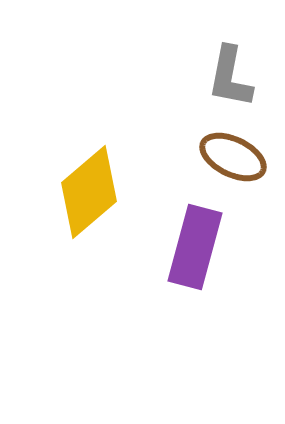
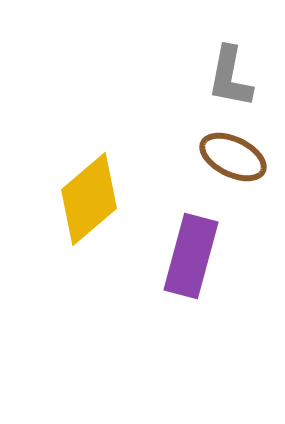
yellow diamond: moved 7 px down
purple rectangle: moved 4 px left, 9 px down
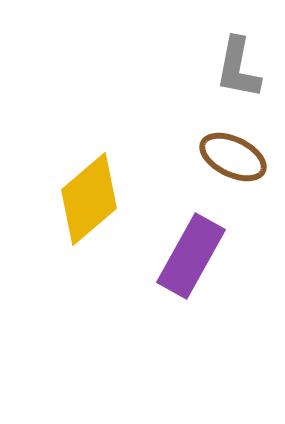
gray L-shape: moved 8 px right, 9 px up
purple rectangle: rotated 14 degrees clockwise
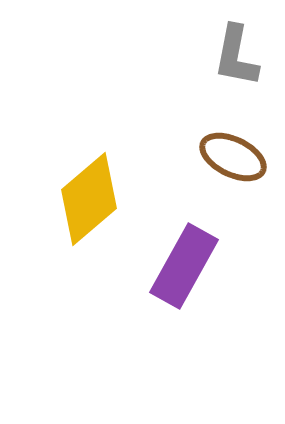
gray L-shape: moved 2 px left, 12 px up
purple rectangle: moved 7 px left, 10 px down
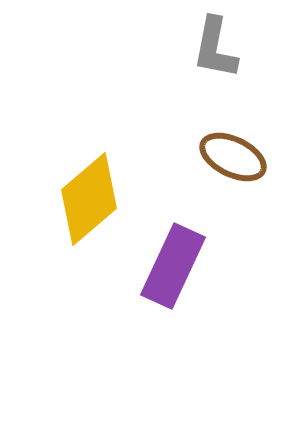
gray L-shape: moved 21 px left, 8 px up
purple rectangle: moved 11 px left; rotated 4 degrees counterclockwise
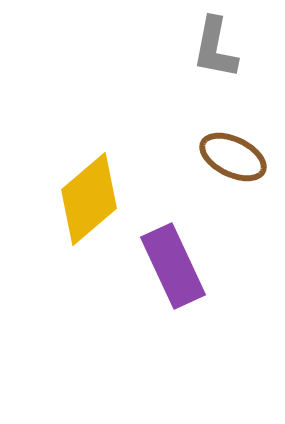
purple rectangle: rotated 50 degrees counterclockwise
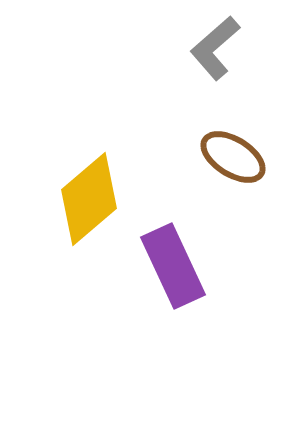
gray L-shape: rotated 38 degrees clockwise
brown ellipse: rotated 6 degrees clockwise
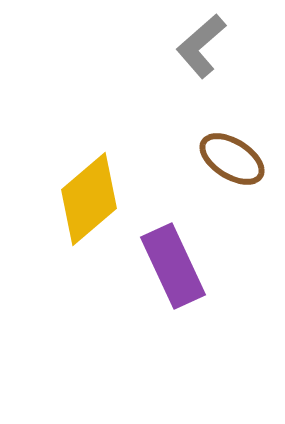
gray L-shape: moved 14 px left, 2 px up
brown ellipse: moved 1 px left, 2 px down
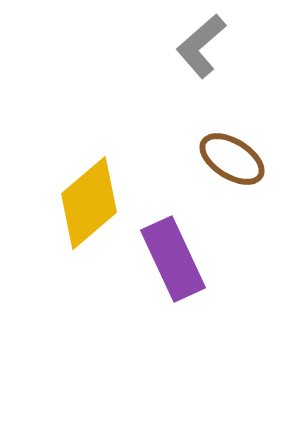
yellow diamond: moved 4 px down
purple rectangle: moved 7 px up
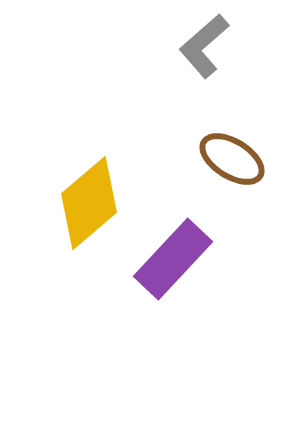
gray L-shape: moved 3 px right
purple rectangle: rotated 68 degrees clockwise
